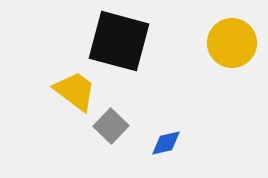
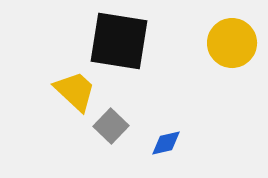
black square: rotated 6 degrees counterclockwise
yellow trapezoid: rotated 6 degrees clockwise
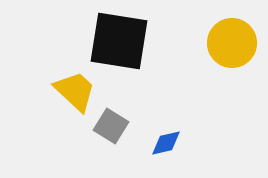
gray square: rotated 12 degrees counterclockwise
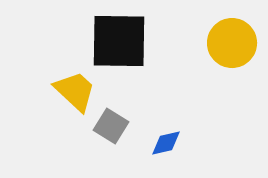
black square: rotated 8 degrees counterclockwise
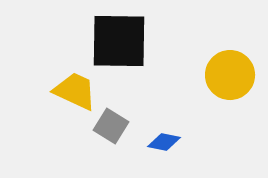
yellow circle: moved 2 px left, 32 px down
yellow trapezoid: rotated 18 degrees counterclockwise
blue diamond: moved 2 px left, 1 px up; rotated 24 degrees clockwise
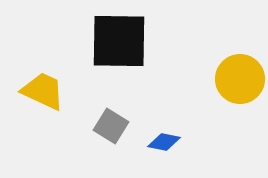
yellow circle: moved 10 px right, 4 px down
yellow trapezoid: moved 32 px left
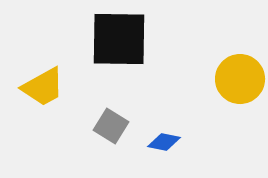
black square: moved 2 px up
yellow trapezoid: moved 4 px up; rotated 126 degrees clockwise
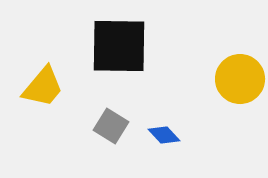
black square: moved 7 px down
yellow trapezoid: rotated 21 degrees counterclockwise
blue diamond: moved 7 px up; rotated 36 degrees clockwise
